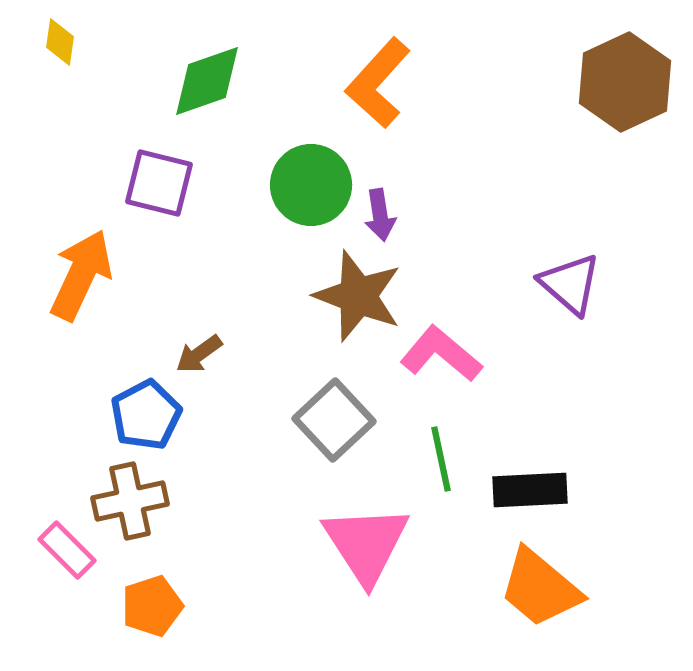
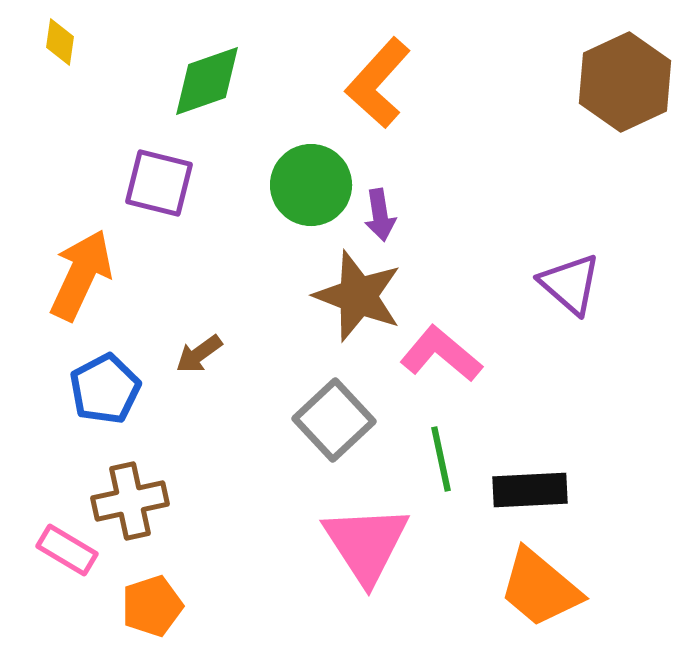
blue pentagon: moved 41 px left, 26 px up
pink rectangle: rotated 14 degrees counterclockwise
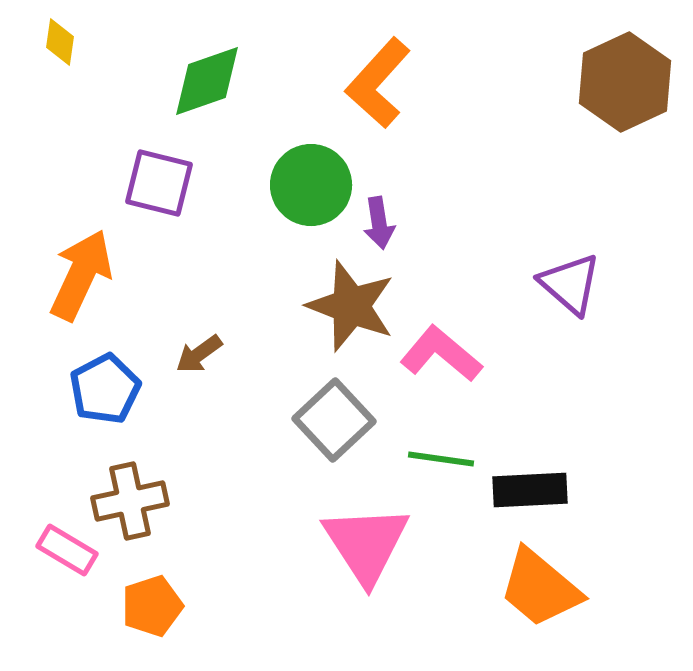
purple arrow: moved 1 px left, 8 px down
brown star: moved 7 px left, 10 px down
green line: rotated 70 degrees counterclockwise
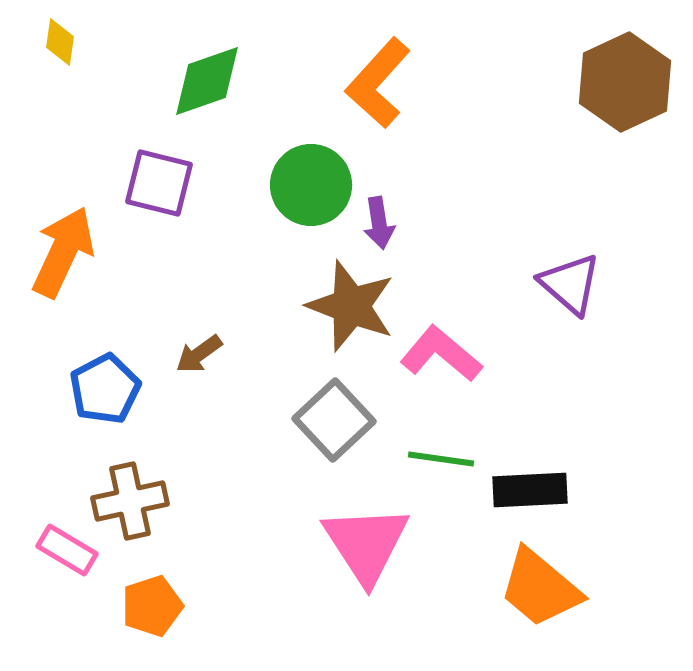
orange arrow: moved 18 px left, 23 px up
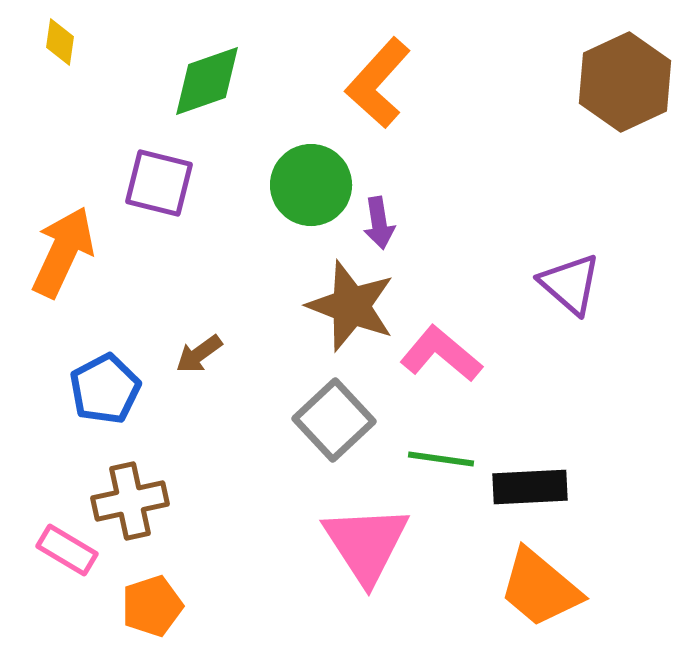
black rectangle: moved 3 px up
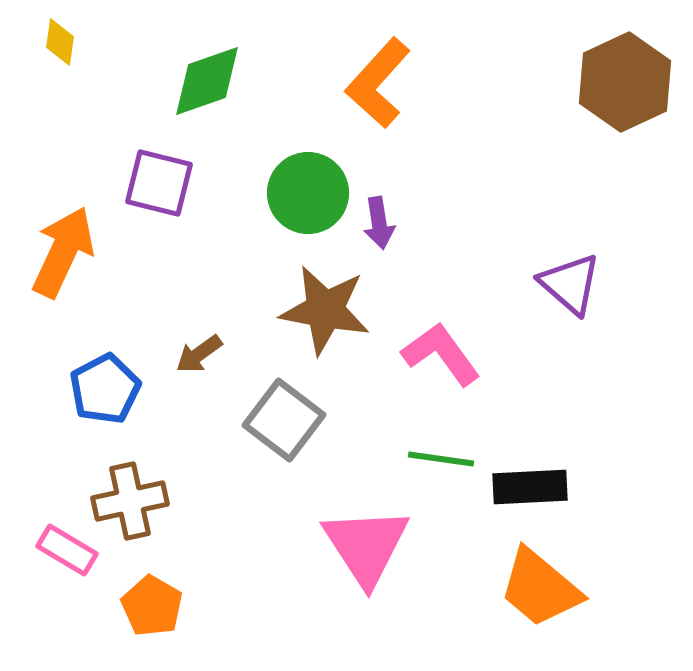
green circle: moved 3 px left, 8 px down
brown star: moved 26 px left, 4 px down; rotated 10 degrees counterclockwise
pink L-shape: rotated 14 degrees clockwise
gray square: moved 50 px left; rotated 10 degrees counterclockwise
pink triangle: moved 2 px down
orange pentagon: rotated 24 degrees counterclockwise
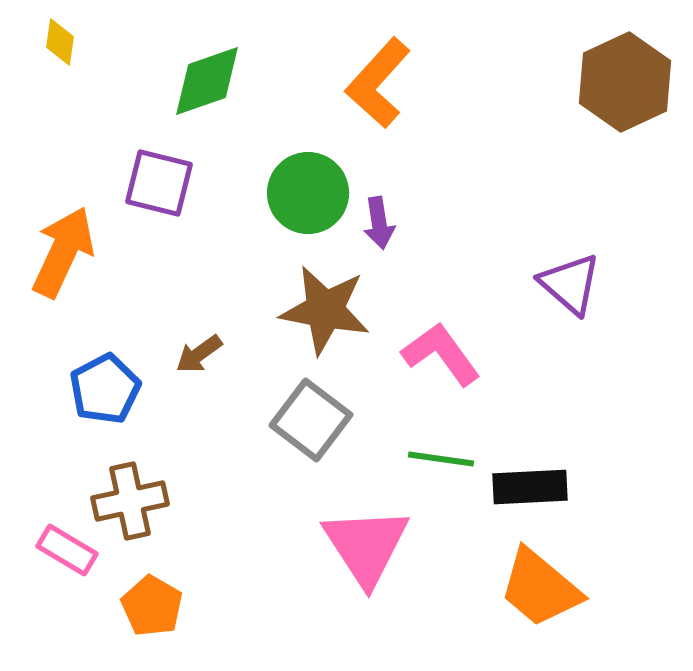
gray square: moved 27 px right
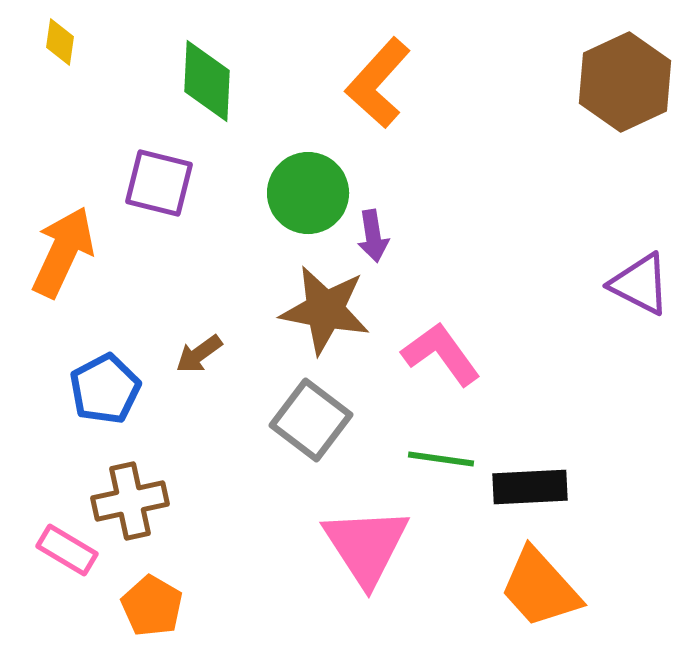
green diamond: rotated 68 degrees counterclockwise
purple arrow: moved 6 px left, 13 px down
purple triangle: moved 70 px right; rotated 14 degrees counterclockwise
orange trapezoid: rotated 8 degrees clockwise
